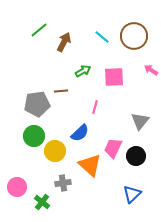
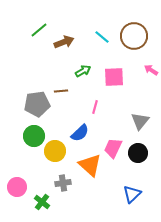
brown arrow: rotated 42 degrees clockwise
black circle: moved 2 px right, 3 px up
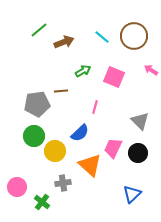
pink square: rotated 25 degrees clockwise
gray triangle: rotated 24 degrees counterclockwise
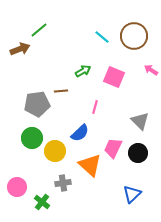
brown arrow: moved 44 px left, 7 px down
green circle: moved 2 px left, 2 px down
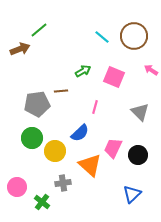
gray triangle: moved 9 px up
black circle: moved 2 px down
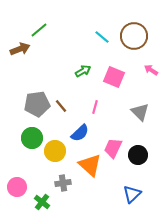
brown line: moved 15 px down; rotated 56 degrees clockwise
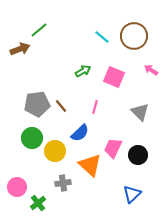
green cross: moved 4 px left, 1 px down; rotated 14 degrees clockwise
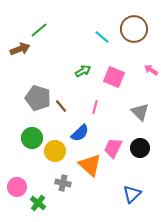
brown circle: moved 7 px up
gray pentagon: moved 1 px right, 6 px up; rotated 25 degrees clockwise
black circle: moved 2 px right, 7 px up
gray cross: rotated 21 degrees clockwise
green cross: rotated 14 degrees counterclockwise
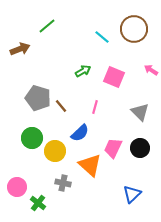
green line: moved 8 px right, 4 px up
